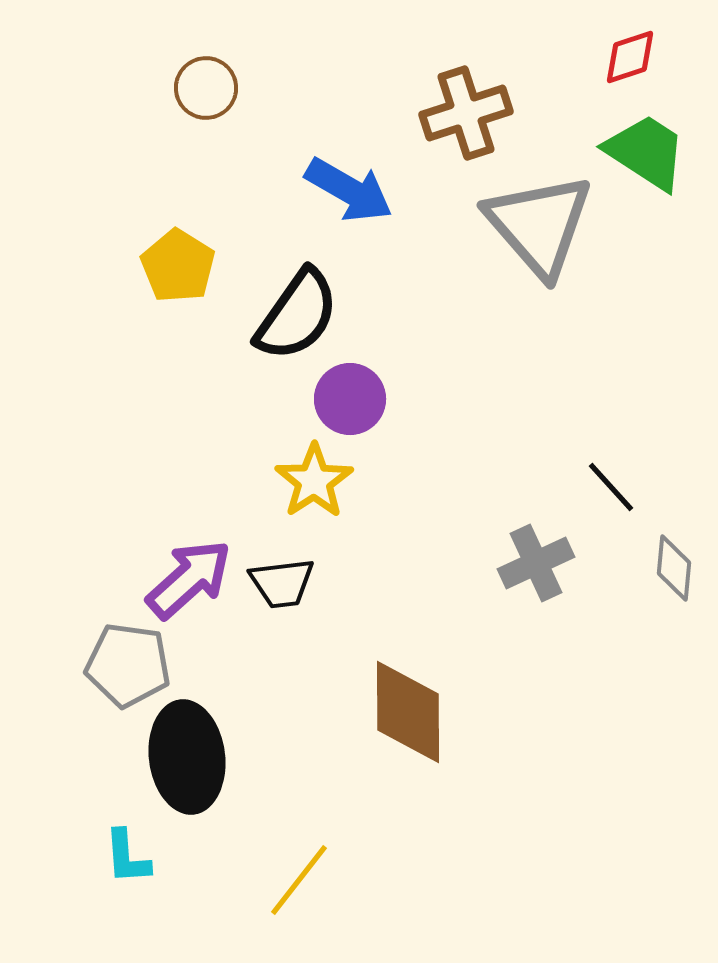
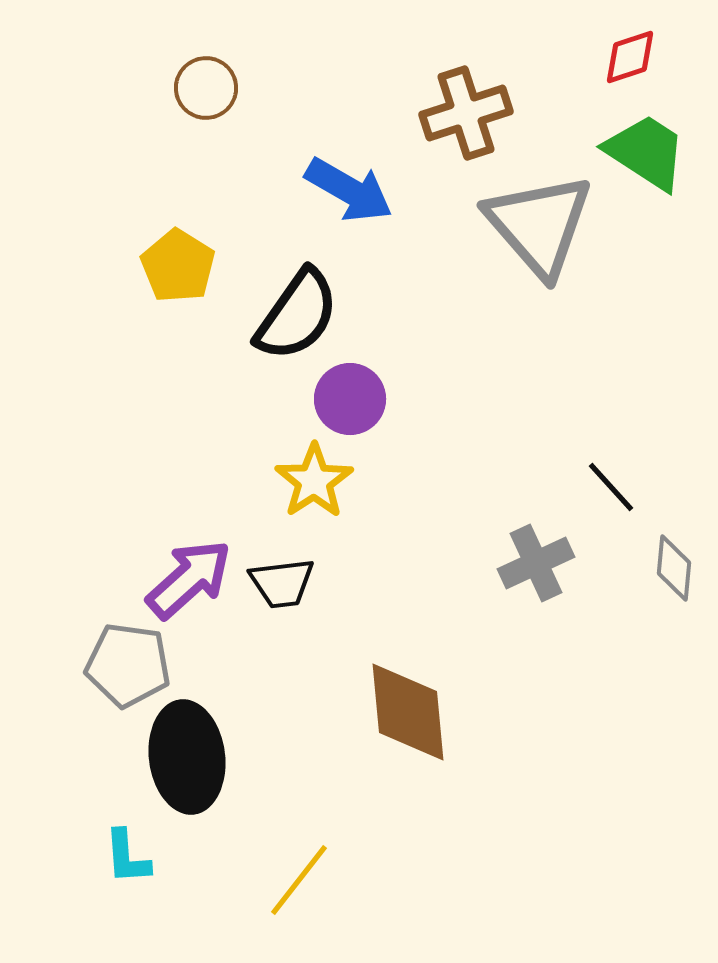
brown diamond: rotated 5 degrees counterclockwise
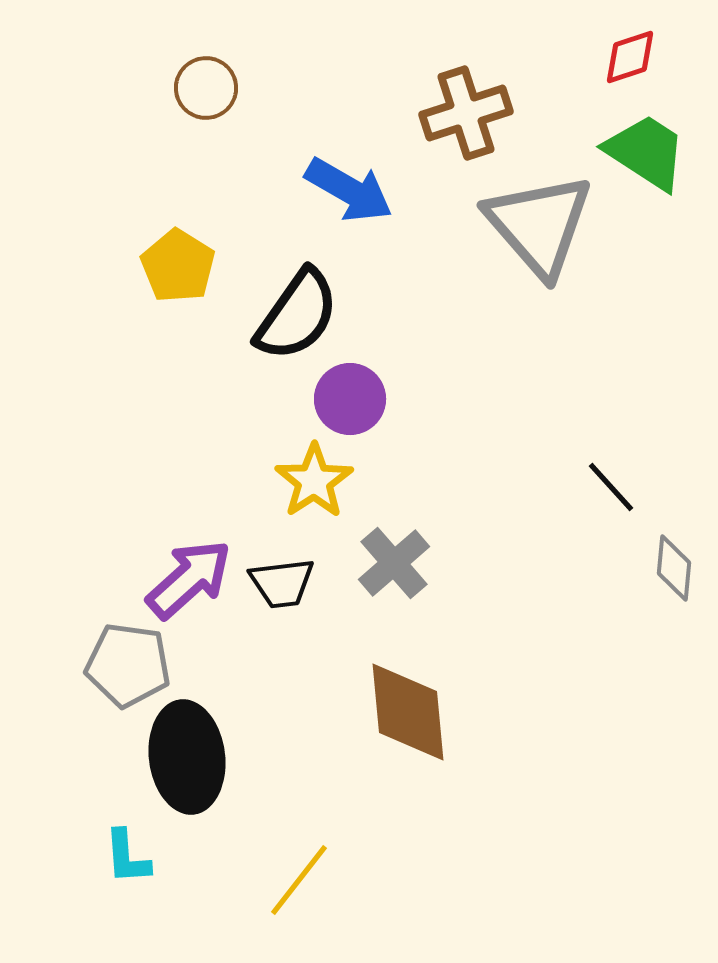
gray cross: moved 142 px left; rotated 16 degrees counterclockwise
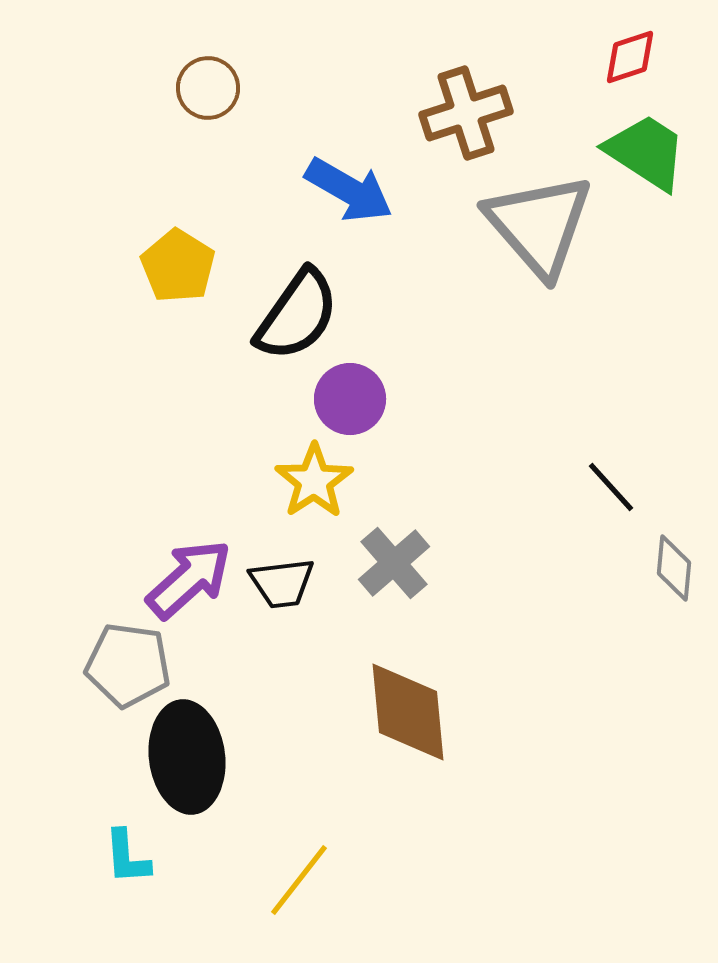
brown circle: moved 2 px right
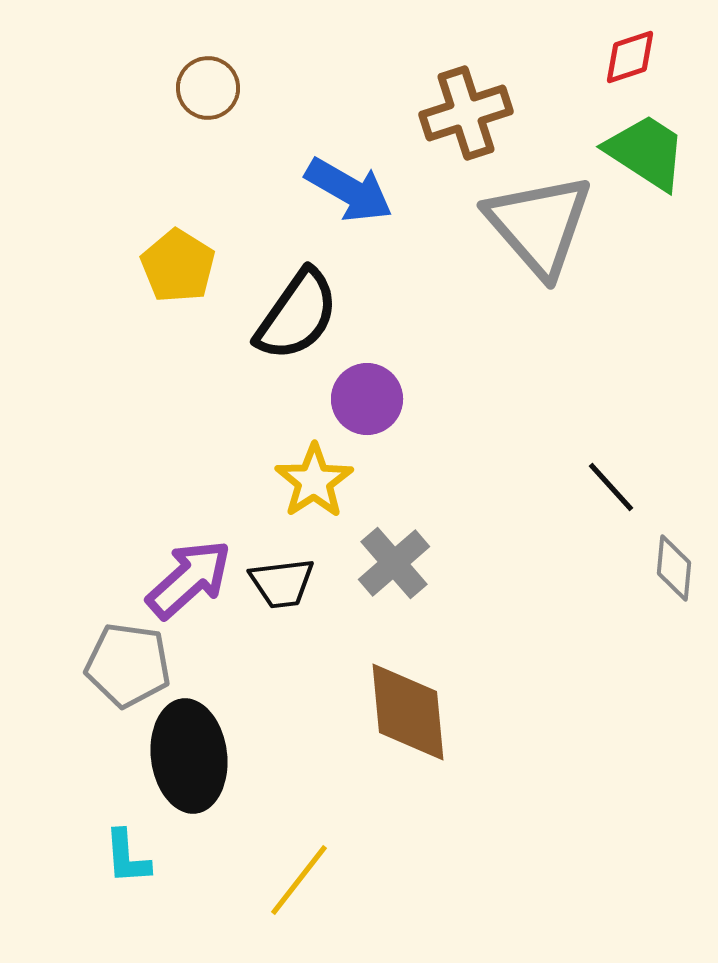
purple circle: moved 17 px right
black ellipse: moved 2 px right, 1 px up
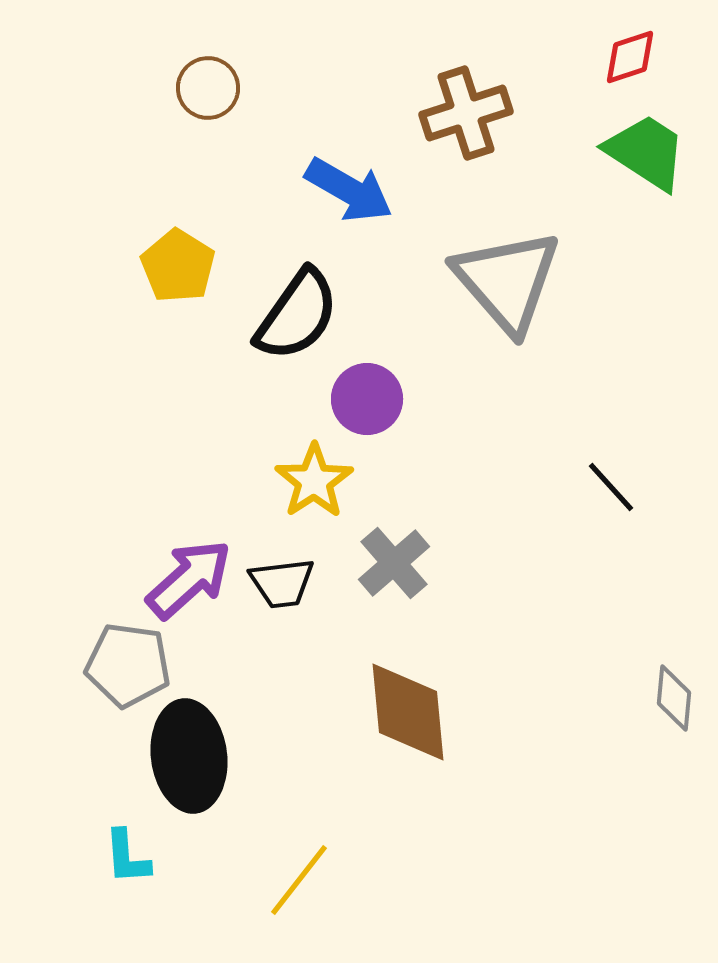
gray triangle: moved 32 px left, 56 px down
gray diamond: moved 130 px down
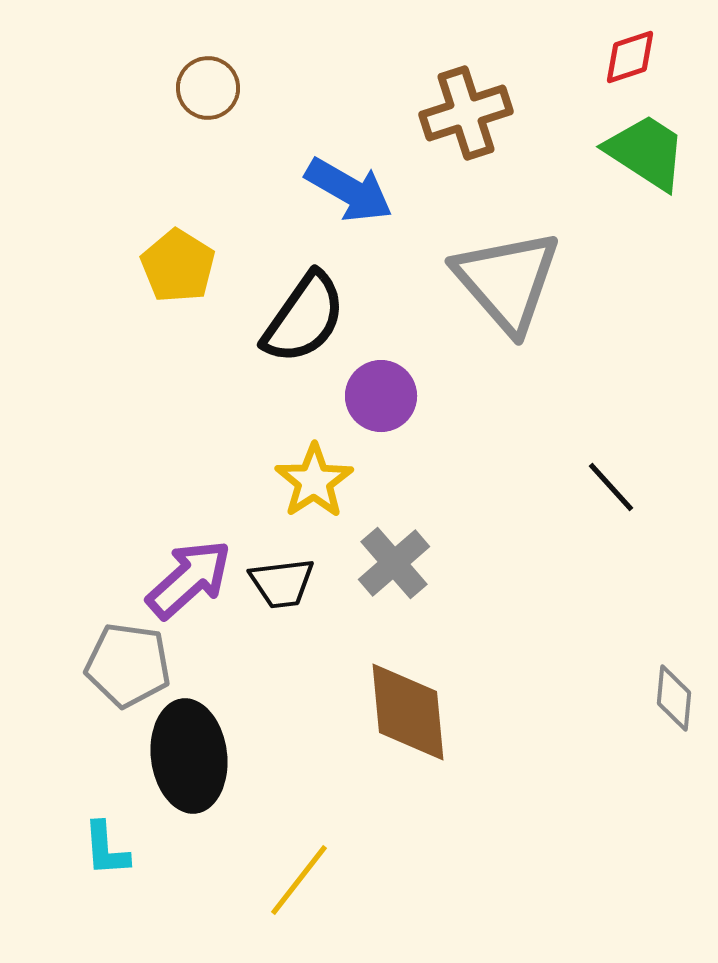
black semicircle: moved 7 px right, 3 px down
purple circle: moved 14 px right, 3 px up
cyan L-shape: moved 21 px left, 8 px up
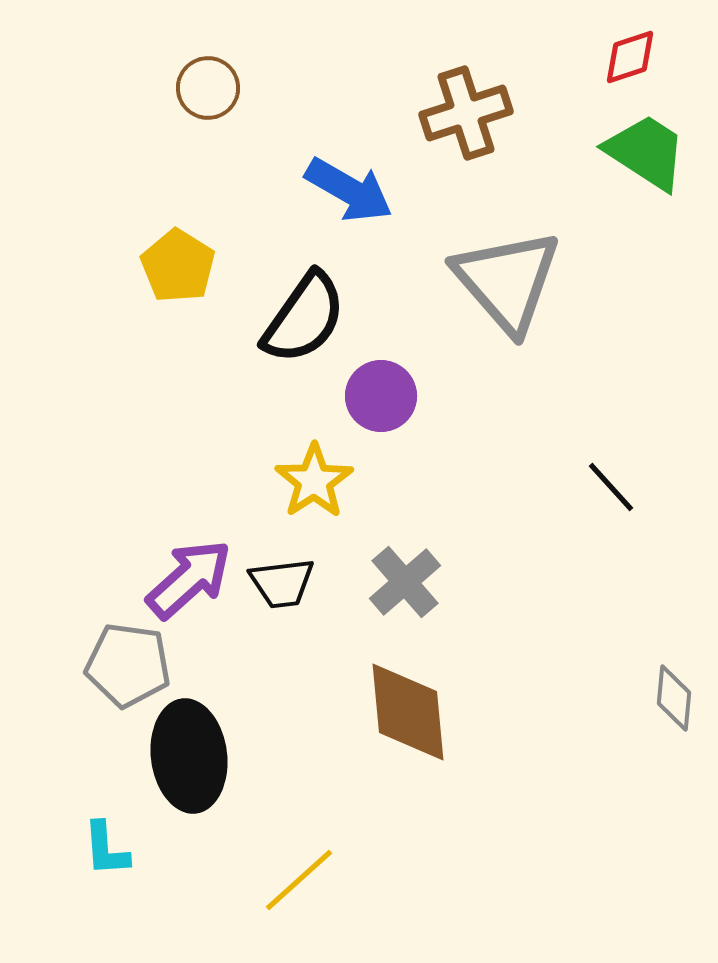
gray cross: moved 11 px right, 19 px down
yellow line: rotated 10 degrees clockwise
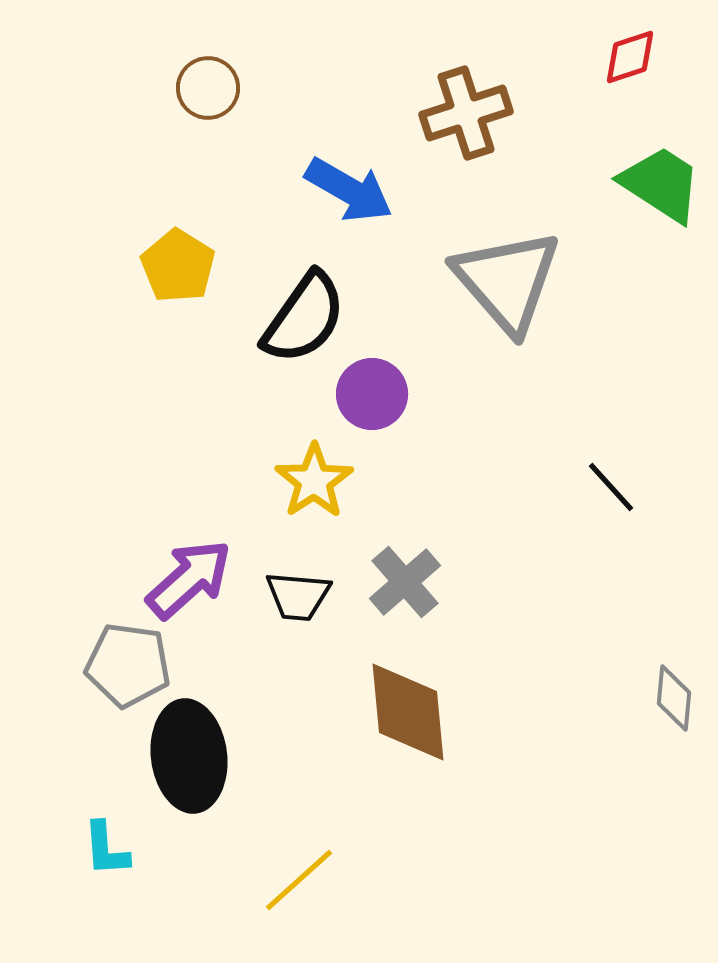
green trapezoid: moved 15 px right, 32 px down
purple circle: moved 9 px left, 2 px up
black trapezoid: moved 16 px right, 13 px down; rotated 12 degrees clockwise
